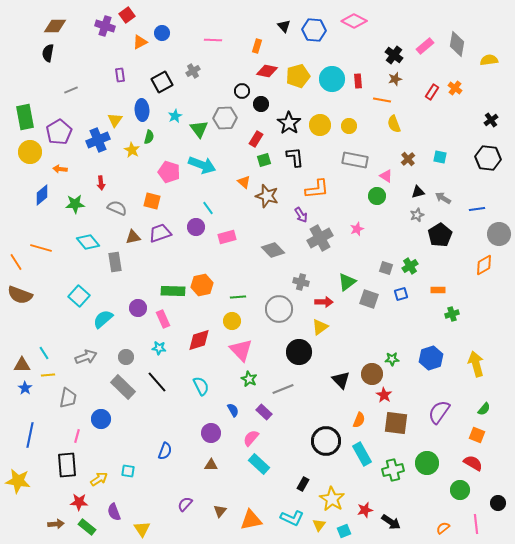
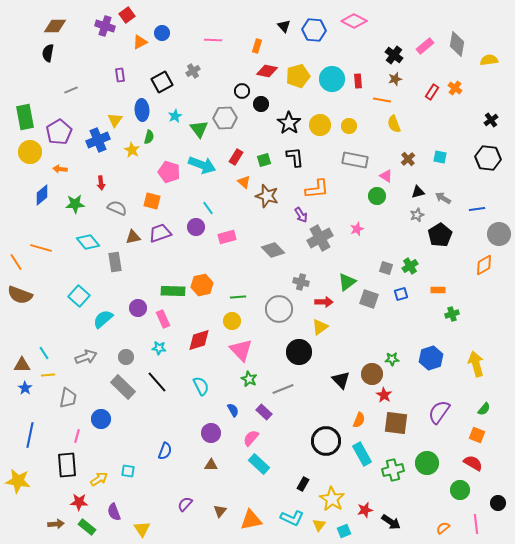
red rectangle at (256, 139): moved 20 px left, 18 px down
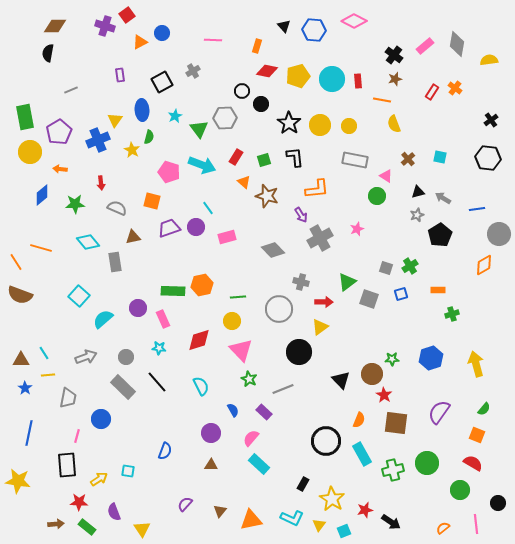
purple trapezoid at (160, 233): moved 9 px right, 5 px up
brown triangle at (22, 365): moved 1 px left, 5 px up
blue line at (30, 435): moved 1 px left, 2 px up
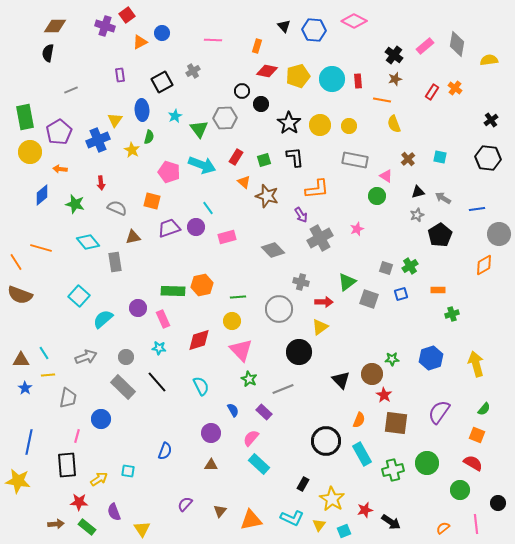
green star at (75, 204): rotated 18 degrees clockwise
blue line at (29, 433): moved 9 px down
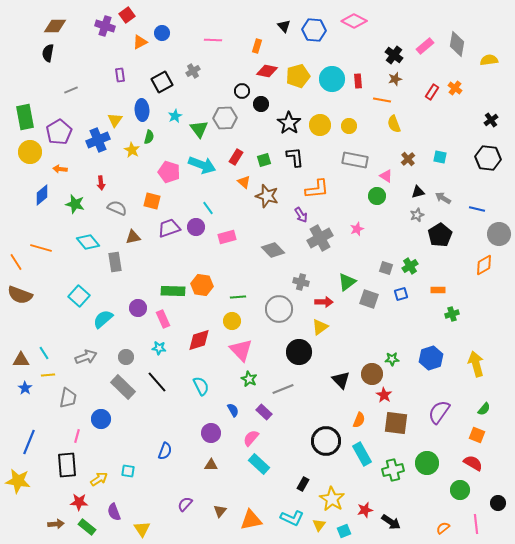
blue line at (477, 209): rotated 21 degrees clockwise
orange hexagon at (202, 285): rotated 20 degrees clockwise
blue line at (29, 442): rotated 10 degrees clockwise
